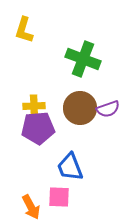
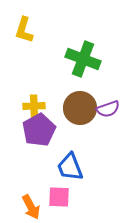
purple pentagon: moved 1 px right, 2 px down; rotated 24 degrees counterclockwise
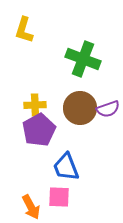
yellow cross: moved 1 px right, 1 px up
blue trapezoid: moved 4 px left
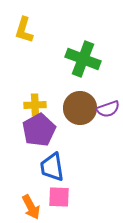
blue trapezoid: moved 14 px left; rotated 12 degrees clockwise
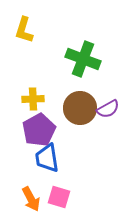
yellow cross: moved 2 px left, 6 px up
purple semicircle: rotated 10 degrees counterclockwise
blue trapezoid: moved 5 px left, 9 px up
pink square: rotated 15 degrees clockwise
orange arrow: moved 8 px up
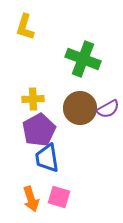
yellow L-shape: moved 1 px right, 3 px up
orange arrow: rotated 10 degrees clockwise
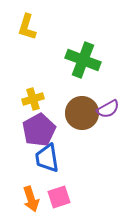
yellow L-shape: moved 2 px right
green cross: moved 1 px down
yellow cross: rotated 15 degrees counterclockwise
brown circle: moved 2 px right, 5 px down
pink square: rotated 35 degrees counterclockwise
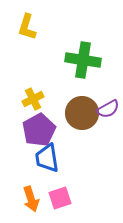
green cross: rotated 12 degrees counterclockwise
yellow cross: rotated 10 degrees counterclockwise
pink square: moved 1 px right, 1 px down
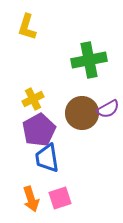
green cross: moved 6 px right; rotated 20 degrees counterclockwise
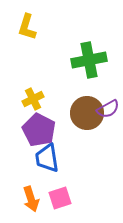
brown circle: moved 5 px right
purple pentagon: rotated 16 degrees counterclockwise
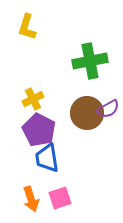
green cross: moved 1 px right, 1 px down
